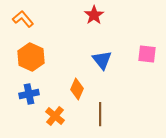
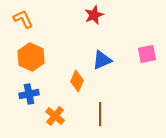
red star: rotated 12 degrees clockwise
orange L-shape: rotated 15 degrees clockwise
pink square: rotated 18 degrees counterclockwise
blue triangle: rotated 45 degrees clockwise
orange diamond: moved 8 px up
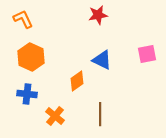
red star: moved 4 px right; rotated 12 degrees clockwise
blue triangle: rotated 50 degrees clockwise
orange diamond: rotated 30 degrees clockwise
blue cross: moved 2 px left; rotated 18 degrees clockwise
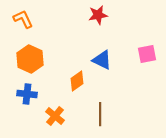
orange hexagon: moved 1 px left, 2 px down
